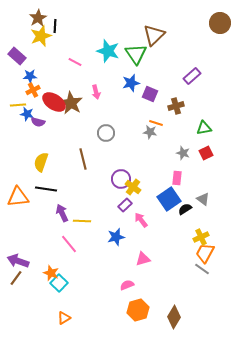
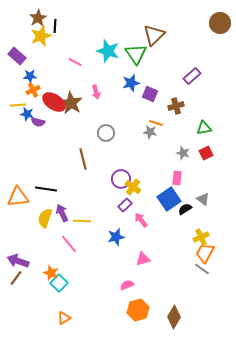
yellow semicircle at (41, 162): moved 4 px right, 56 px down
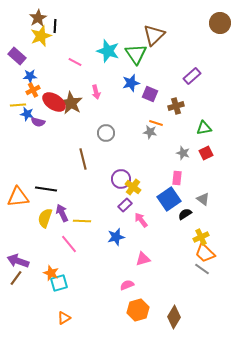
black semicircle at (185, 209): moved 5 px down
orange trapezoid at (205, 253): rotated 75 degrees counterclockwise
cyan square at (59, 283): rotated 30 degrees clockwise
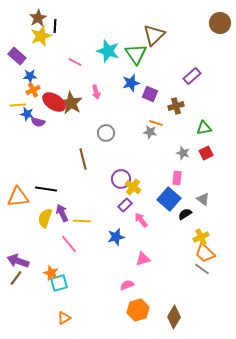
blue square at (169, 199): rotated 15 degrees counterclockwise
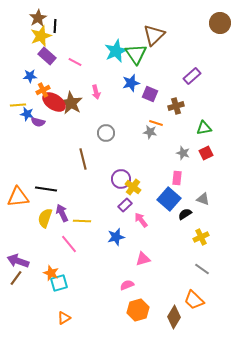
cyan star at (108, 51): moved 8 px right; rotated 30 degrees clockwise
purple rectangle at (17, 56): moved 30 px right
orange cross at (33, 90): moved 10 px right
gray triangle at (203, 199): rotated 16 degrees counterclockwise
orange trapezoid at (205, 253): moved 11 px left, 47 px down
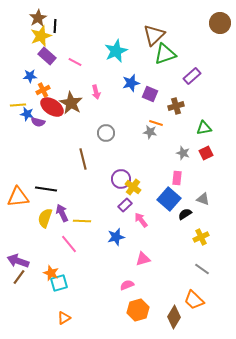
green triangle at (136, 54): moved 29 px right; rotated 45 degrees clockwise
red ellipse at (54, 102): moved 2 px left, 5 px down
brown line at (16, 278): moved 3 px right, 1 px up
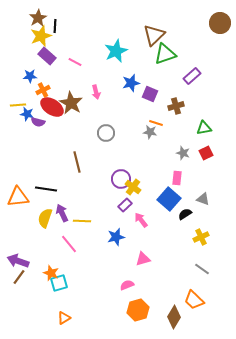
brown line at (83, 159): moved 6 px left, 3 px down
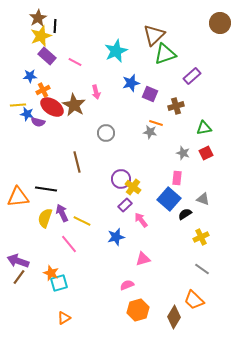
brown star at (71, 103): moved 3 px right, 2 px down
yellow line at (82, 221): rotated 24 degrees clockwise
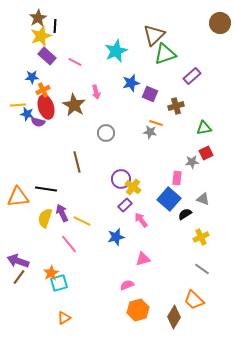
blue star at (30, 76): moved 2 px right, 1 px down
red ellipse at (52, 107): moved 6 px left; rotated 40 degrees clockwise
gray star at (183, 153): moved 9 px right, 9 px down; rotated 24 degrees counterclockwise
orange star at (51, 273): rotated 21 degrees clockwise
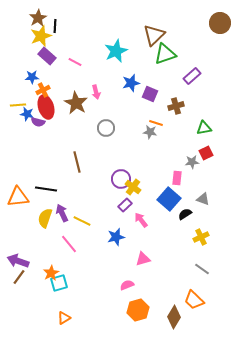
brown star at (74, 105): moved 2 px right, 2 px up
gray circle at (106, 133): moved 5 px up
